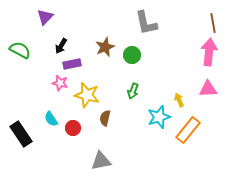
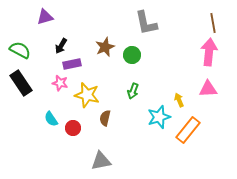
purple triangle: rotated 30 degrees clockwise
black rectangle: moved 51 px up
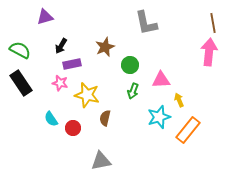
green circle: moved 2 px left, 10 px down
pink triangle: moved 47 px left, 9 px up
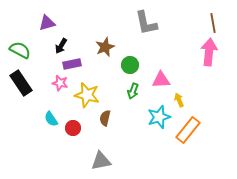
purple triangle: moved 2 px right, 6 px down
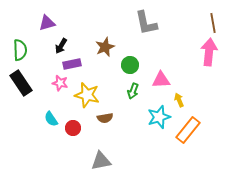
green semicircle: rotated 60 degrees clockwise
brown semicircle: rotated 112 degrees counterclockwise
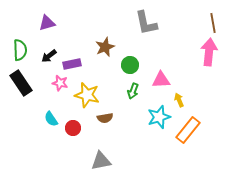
black arrow: moved 12 px left, 10 px down; rotated 21 degrees clockwise
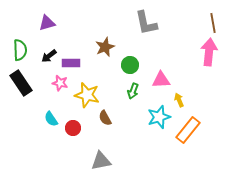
purple rectangle: moved 1 px left, 1 px up; rotated 12 degrees clockwise
brown semicircle: rotated 70 degrees clockwise
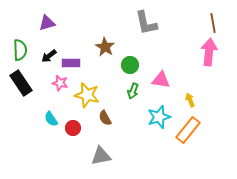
brown star: rotated 18 degrees counterclockwise
pink triangle: rotated 12 degrees clockwise
yellow arrow: moved 11 px right
gray triangle: moved 5 px up
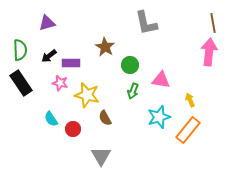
red circle: moved 1 px down
gray triangle: rotated 50 degrees counterclockwise
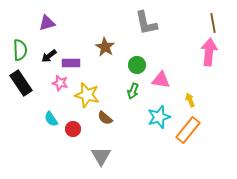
green circle: moved 7 px right
brown semicircle: rotated 21 degrees counterclockwise
